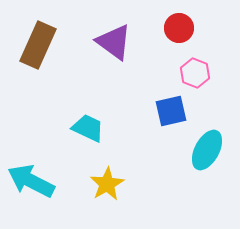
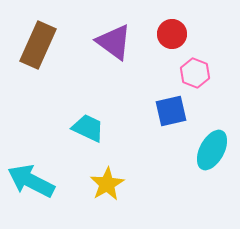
red circle: moved 7 px left, 6 px down
cyan ellipse: moved 5 px right
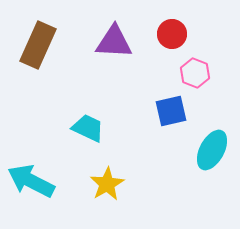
purple triangle: rotated 33 degrees counterclockwise
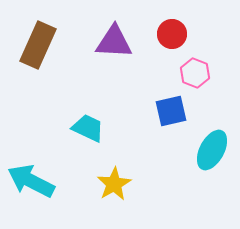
yellow star: moved 7 px right
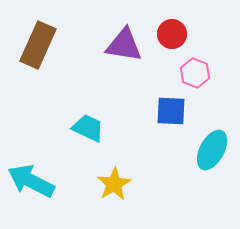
purple triangle: moved 10 px right, 3 px down; rotated 6 degrees clockwise
blue square: rotated 16 degrees clockwise
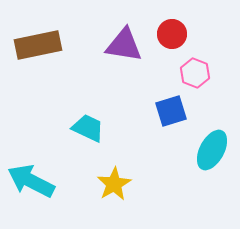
brown rectangle: rotated 54 degrees clockwise
blue square: rotated 20 degrees counterclockwise
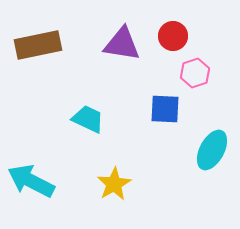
red circle: moved 1 px right, 2 px down
purple triangle: moved 2 px left, 1 px up
pink hexagon: rotated 20 degrees clockwise
blue square: moved 6 px left, 2 px up; rotated 20 degrees clockwise
cyan trapezoid: moved 9 px up
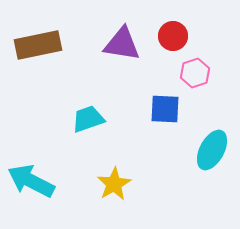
cyan trapezoid: rotated 44 degrees counterclockwise
